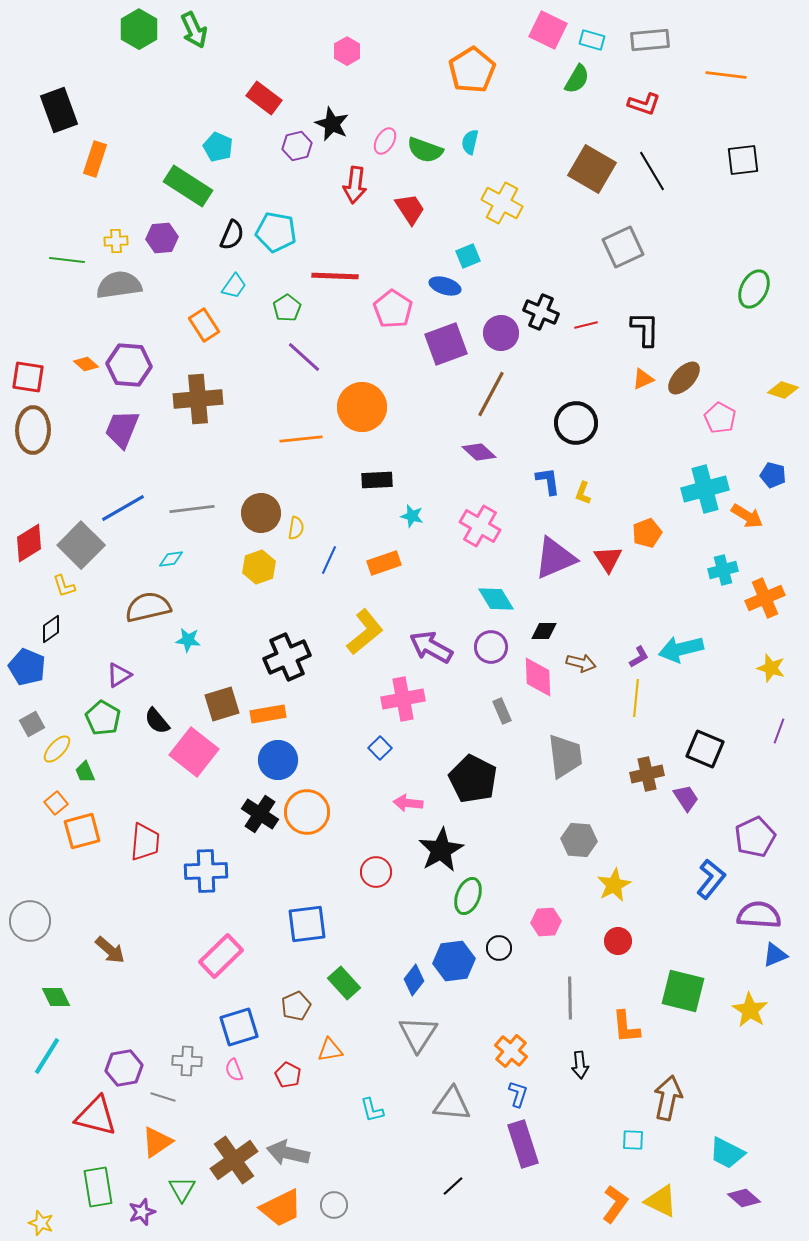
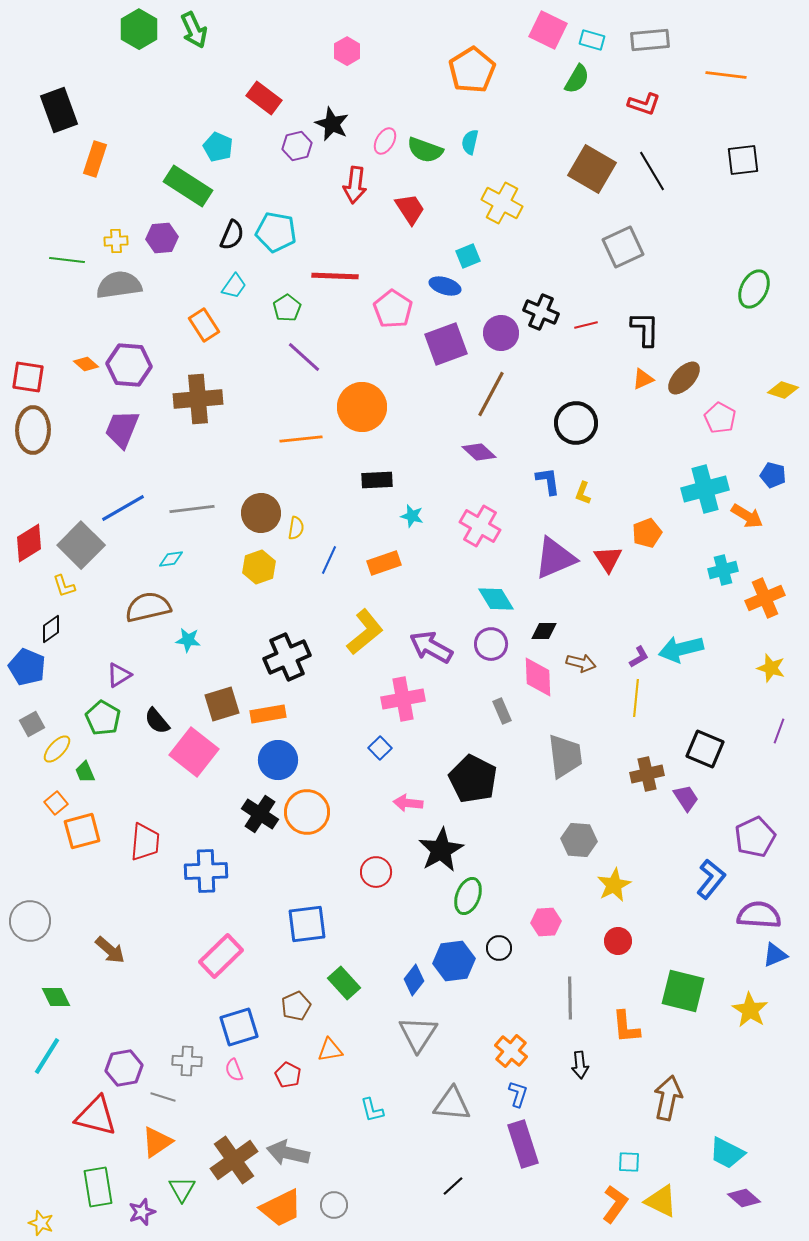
purple circle at (491, 647): moved 3 px up
cyan square at (633, 1140): moved 4 px left, 22 px down
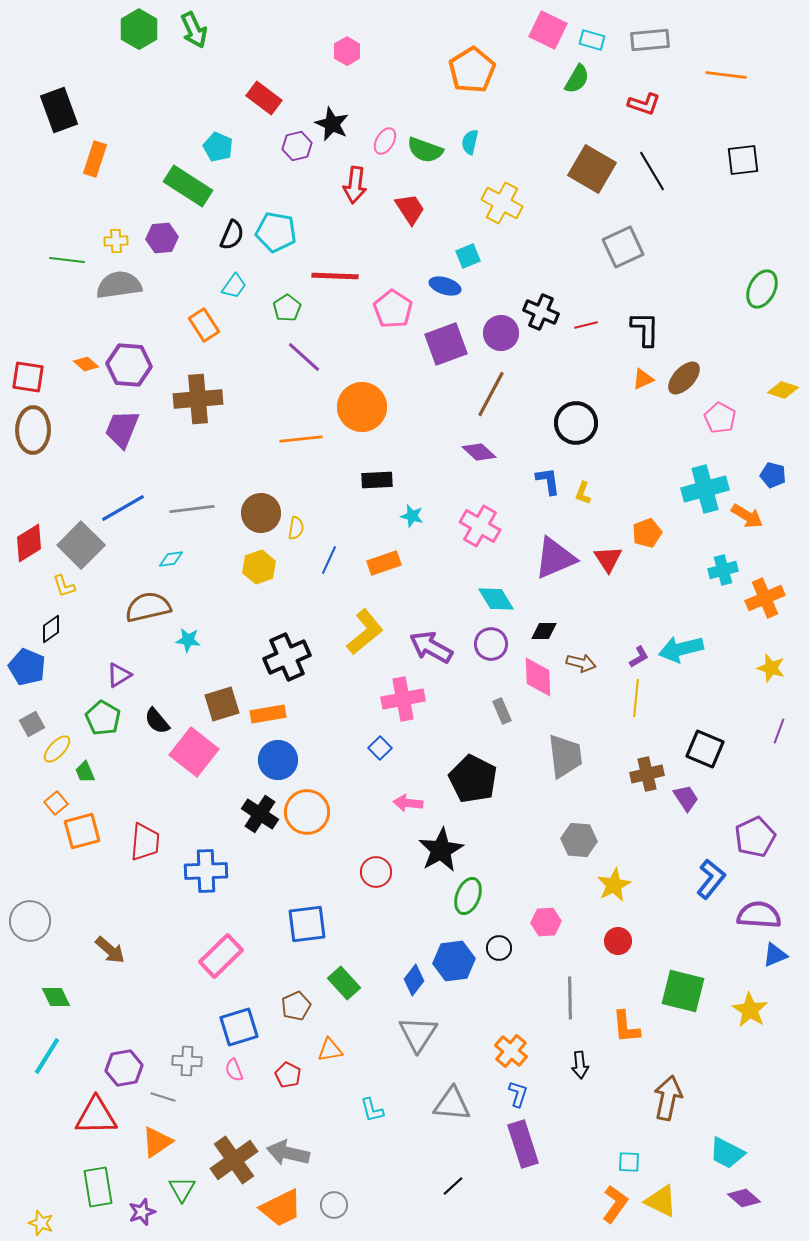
green ellipse at (754, 289): moved 8 px right
red triangle at (96, 1116): rotated 15 degrees counterclockwise
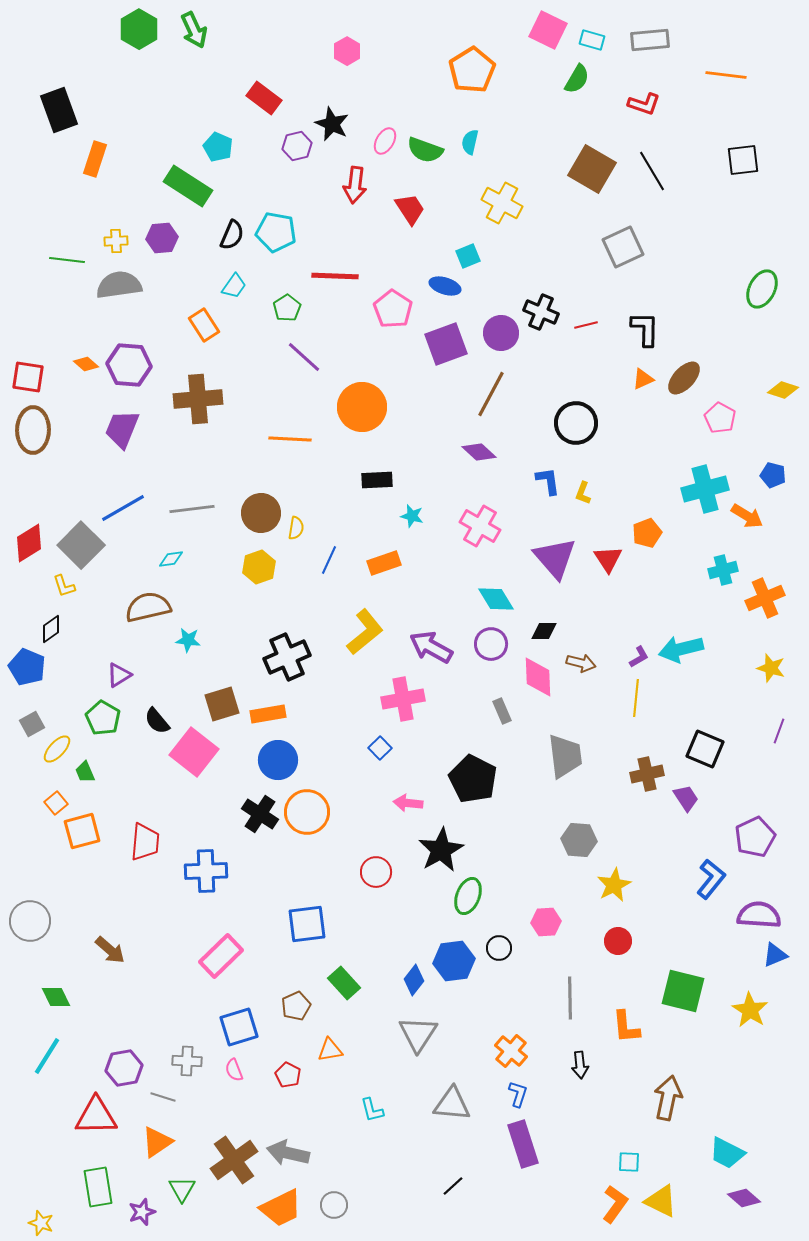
orange line at (301, 439): moved 11 px left; rotated 9 degrees clockwise
purple triangle at (555, 558): rotated 48 degrees counterclockwise
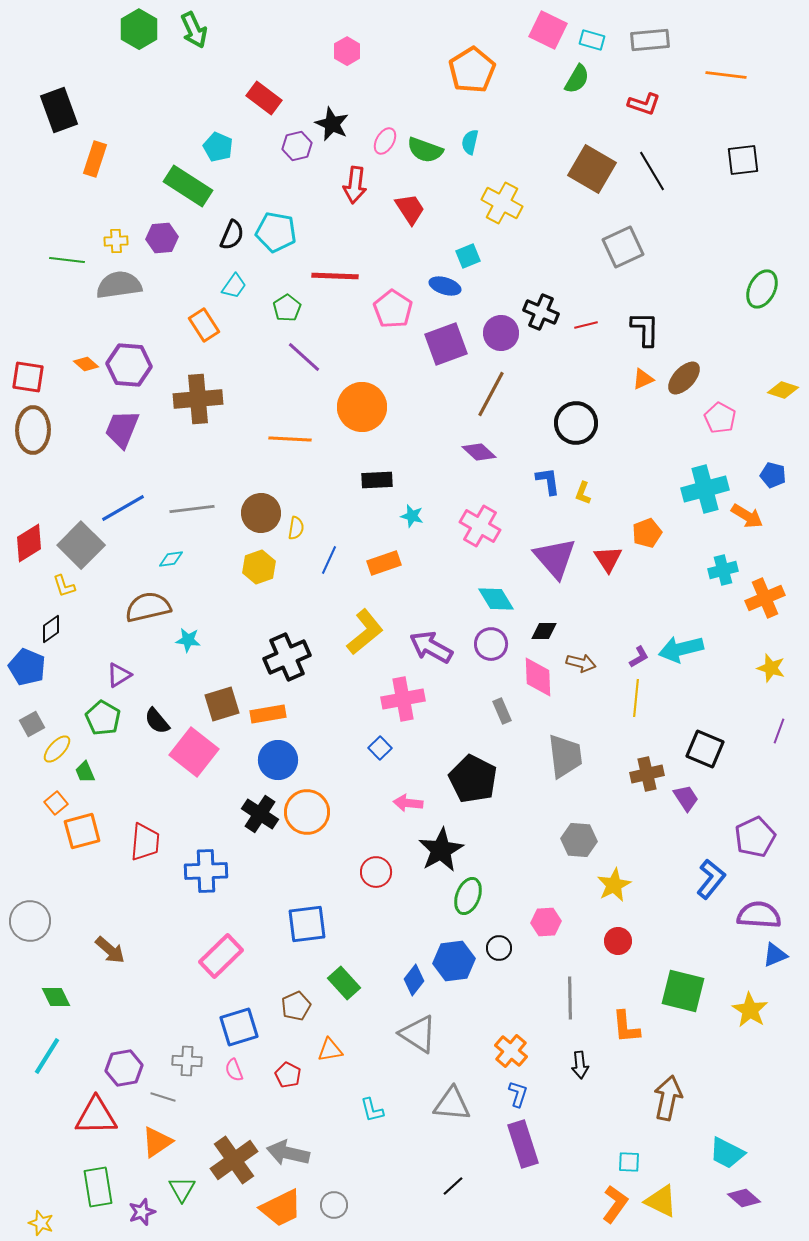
gray triangle at (418, 1034): rotated 30 degrees counterclockwise
